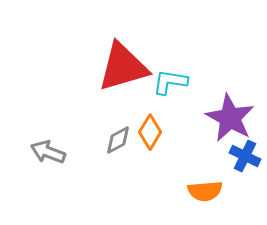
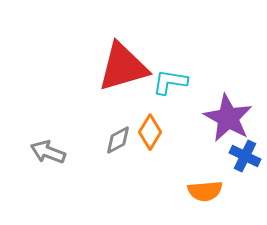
purple star: moved 2 px left
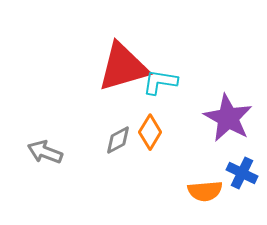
cyan L-shape: moved 10 px left
gray arrow: moved 3 px left
blue cross: moved 3 px left, 17 px down
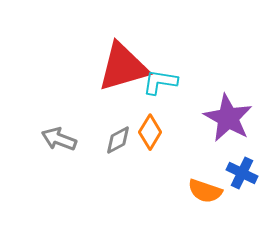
gray arrow: moved 14 px right, 13 px up
orange semicircle: rotated 24 degrees clockwise
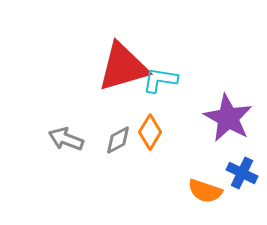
cyan L-shape: moved 2 px up
gray arrow: moved 7 px right
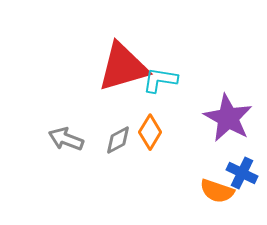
orange semicircle: moved 12 px right
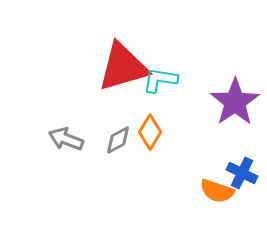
purple star: moved 7 px right, 16 px up; rotated 9 degrees clockwise
